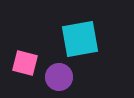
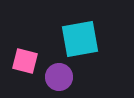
pink square: moved 2 px up
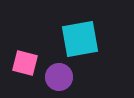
pink square: moved 2 px down
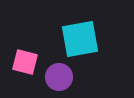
pink square: moved 1 px up
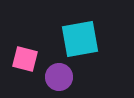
pink square: moved 3 px up
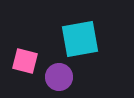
pink square: moved 2 px down
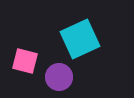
cyan square: rotated 15 degrees counterclockwise
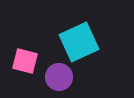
cyan square: moved 1 px left, 3 px down
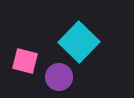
cyan square: rotated 21 degrees counterclockwise
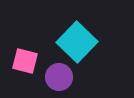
cyan square: moved 2 px left
